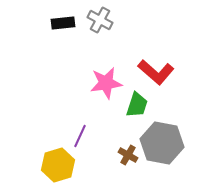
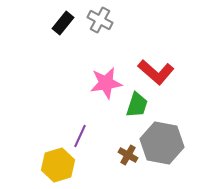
black rectangle: rotated 45 degrees counterclockwise
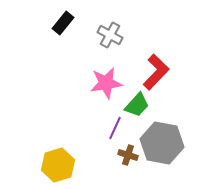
gray cross: moved 10 px right, 15 px down
red L-shape: rotated 87 degrees counterclockwise
green trapezoid: rotated 24 degrees clockwise
purple line: moved 35 px right, 8 px up
brown cross: rotated 12 degrees counterclockwise
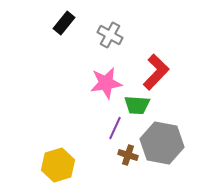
black rectangle: moved 1 px right
green trapezoid: rotated 52 degrees clockwise
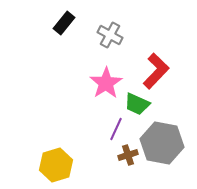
red L-shape: moved 1 px up
pink star: rotated 24 degrees counterclockwise
green trapezoid: moved 1 px up; rotated 20 degrees clockwise
purple line: moved 1 px right, 1 px down
brown cross: rotated 36 degrees counterclockwise
yellow hexagon: moved 2 px left
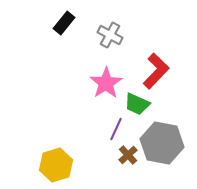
brown cross: rotated 24 degrees counterclockwise
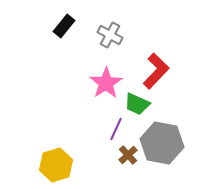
black rectangle: moved 3 px down
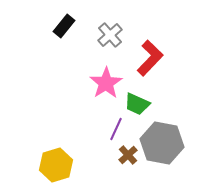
gray cross: rotated 20 degrees clockwise
red L-shape: moved 6 px left, 13 px up
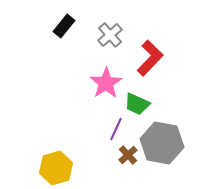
yellow hexagon: moved 3 px down
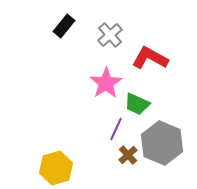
red L-shape: rotated 105 degrees counterclockwise
gray hexagon: rotated 12 degrees clockwise
